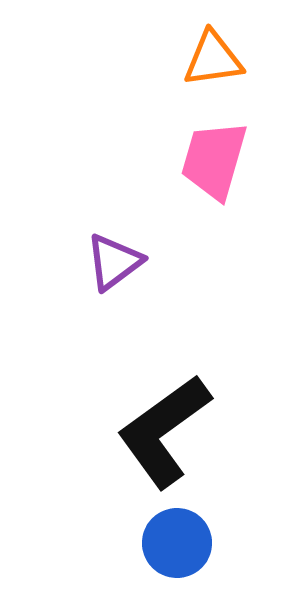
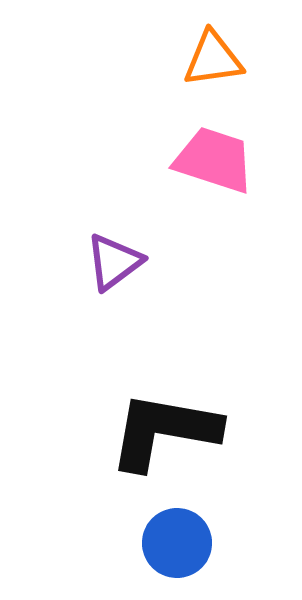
pink trapezoid: rotated 92 degrees clockwise
black L-shape: rotated 46 degrees clockwise
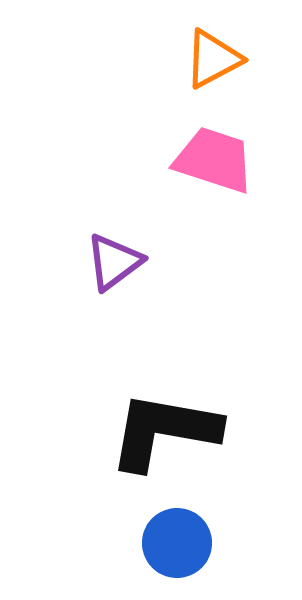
orange triangle: rotated 20 degrees counterclockwise
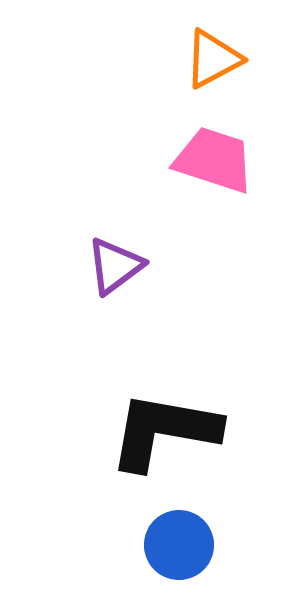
purple triangle: moved 1 px right, 4 px down
blue circle: moved 2 px right, 2 px down
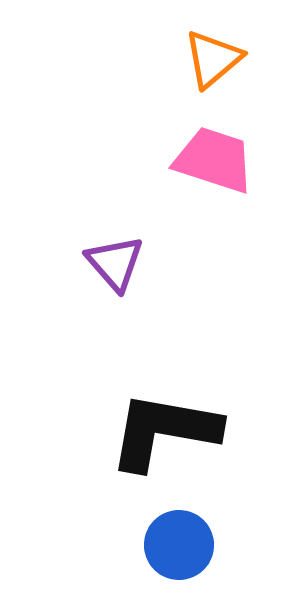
orange triangle: rotated 12 degrees counterclockwise
purple triangle: moved 3 px up; rotated 34 degrees counterclockwise
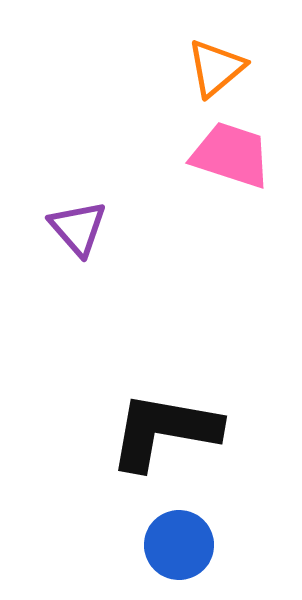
orange triangle: moved 3 px right, 9 px down
pink trapezoid: moved 17 px right, 5 px up
purple triangle: moved 37 px left, 35 px up
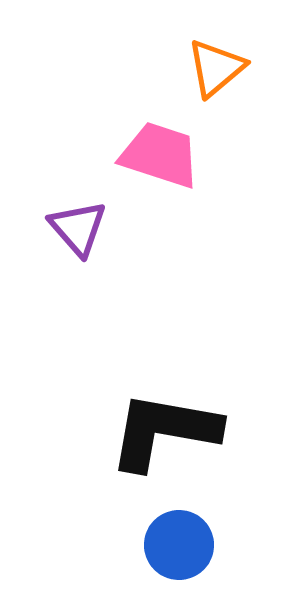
pink trapezoid: moved 71 px left
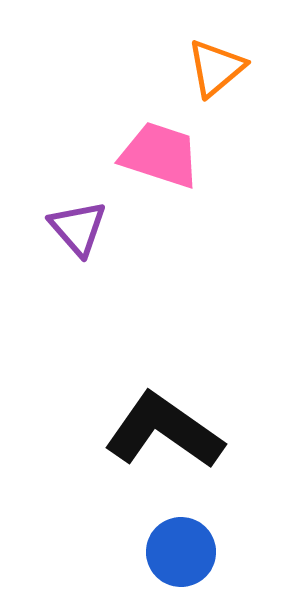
black L-shape: rotated 25 degrees clockwise
blue circle: moved 2 px right, 7 px down
